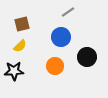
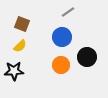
brown square: rotated 35 degrees clockwise
blue circle: moved 1 px right
orange circle: moved 6 px right, 1 px up
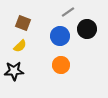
brown square: moved 1 px right, 1 px up
blue circle: moved 2 px left, 1 px up
black circle: moved 28 px up
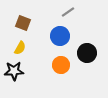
black circle: moved 24 px down
yellow semicircle: moved 2 px down; rotated 16 degrees counterclockwise
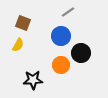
blue circle: moved 1 px right
yellow semicircle: moved 2 px left, 3 px up
black circle: moved 6 px left
black star: moved 19 px right, 9 px down
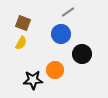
blue circle: moved 2 px up
yellow semicircle: moved 3 px right, 2 px up
black circle: moved 1 px right, 1 px down
orange circle: moved 6 px left, 5 px down
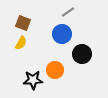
blue circle: moved 1 px right
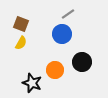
gray line: moved 2 px down
brown square: moved 2 px left, 1 px down
black circle: moved 8 px down
black star: moved 1 px left, 3 px down; rotated 24 degrees clockwise
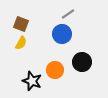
black star: moved 2 px up
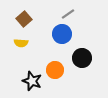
brown square: moved 3 px right, 5 px up; rotated 28 degrees clockwise
yellow semicircle: rotated 64 degrees clockwise
black circle: moved 4 px up
